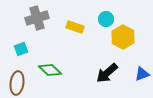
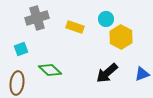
yellow hexagon: moved 2 px left
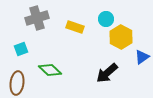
blue triangle: moved 17 px up; rotated 14 degrees counterclockwise
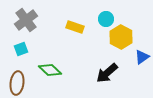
gray cross: moved 11 px left, 2 px down; rotated 20 degrees counterclockwise
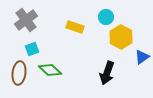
cyan circle: moved 2 px up
cyan square: moved 11 px right
black arrow: rotated 30 degrees counterclockwise
brown ellipse: moved 2 px right, 10 px up
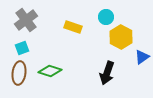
yellow rectangle: moved 2 px left
cyan square: moved 10 px left, 1 px up
green diamond: moved 1 px down; rotated 25 degrees counterclockwise
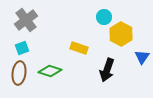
cyan circle: moved 2 px left
yellow rectangle: moved 6 px right, 21 px down
yellow hexagon: moved 3 px up
blue triangle: rotated 21 degrees counterclockwise
black arrow: moved 3 px up
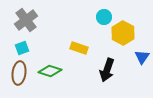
yellow hexagon: moved 2 px right, 1 px up
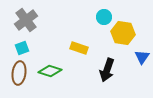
yellow hexagon: rotated 20 degrees counterclockwise
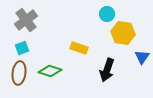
cyan circle: moved 3 px right, 3 px up
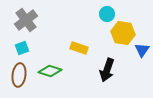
blue triangle: moved 7 px up
brown ellipse: moved 2 px down
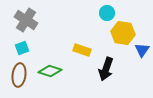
cyan circle: moved 1 px up
gray cross: rotated 20 degrees counterclockwise
yellow rectangle: moved 3 px right, 2 px down
black arrow: moved 1 px left, 1 px up
